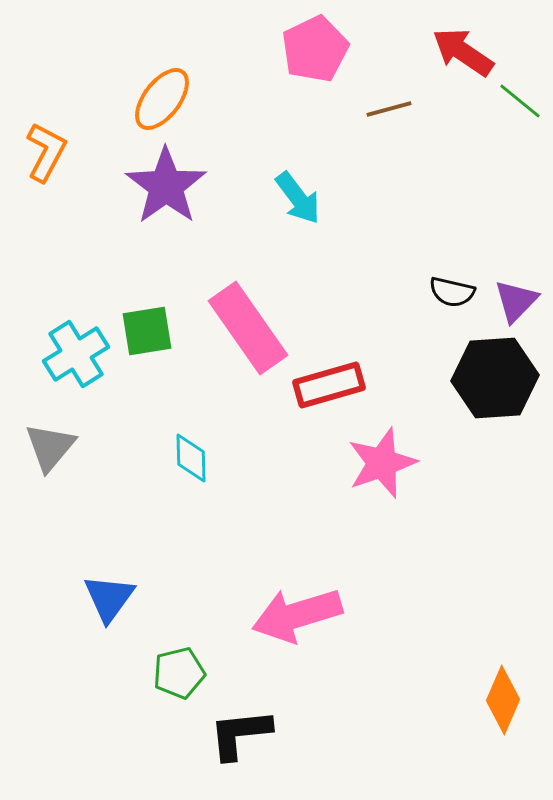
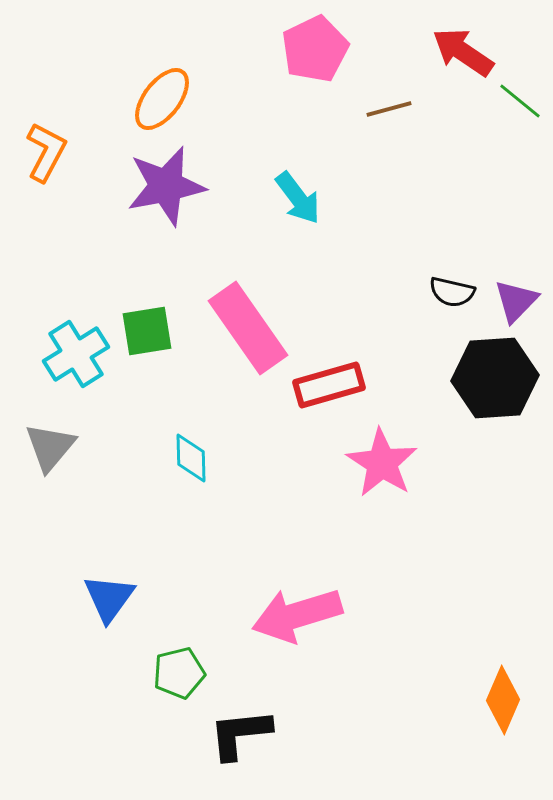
purple star: rotated 24 degrees clockwise
pink star: rotated 20 degrees counterclockwise
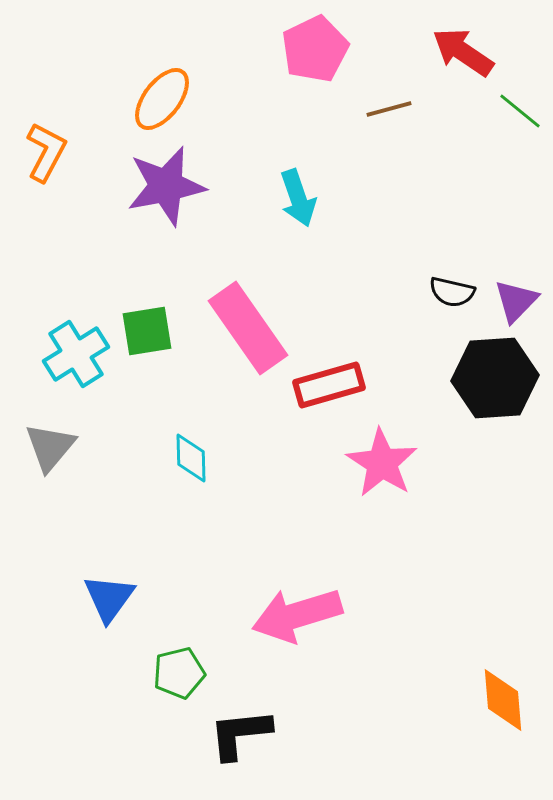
green line: moved 10 px down
cyan arrow: rotated 18 degrees clockwise
orange diamond: rotated 28 degrees counterclockwise
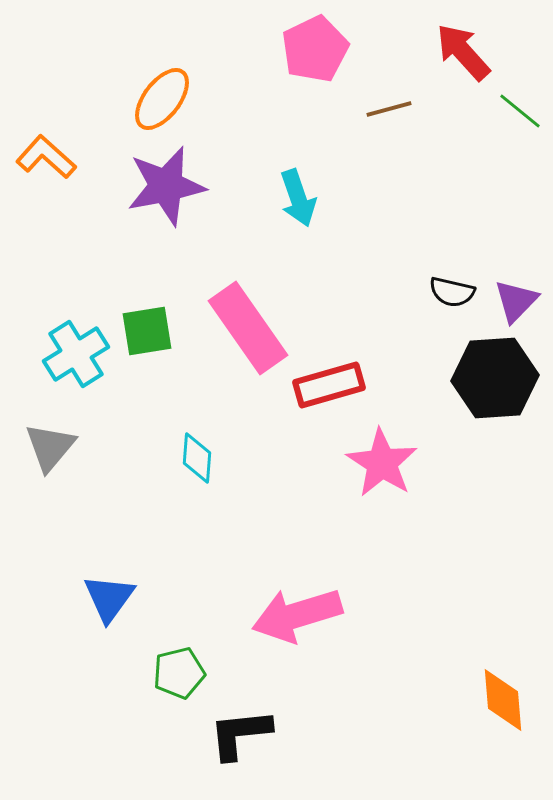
red arrow: rotated 14 degrees clockwise
orange L-shape: moved 5 px down; rotated 76 degrees counterclockwise
cyan diamond: moved 6 px right; rotated 6 degrees clockwise
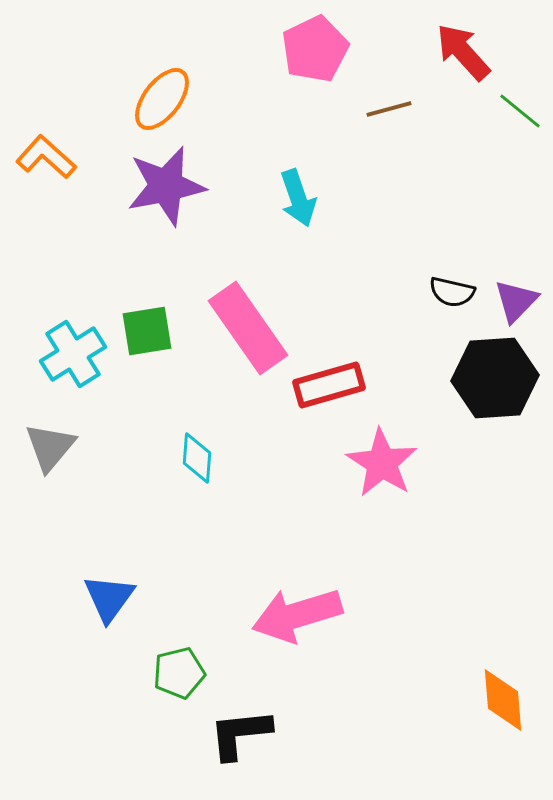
cyan cross: moved 3 px left
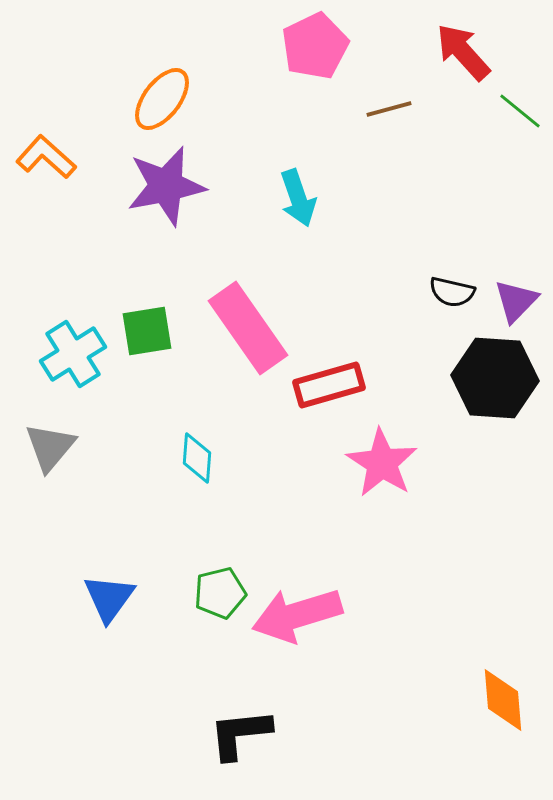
pink pentagon: moved 3 px up
black hexagon: rotated 8 degrees clockwise
green pentagon: moved 41 px right, 80 px up
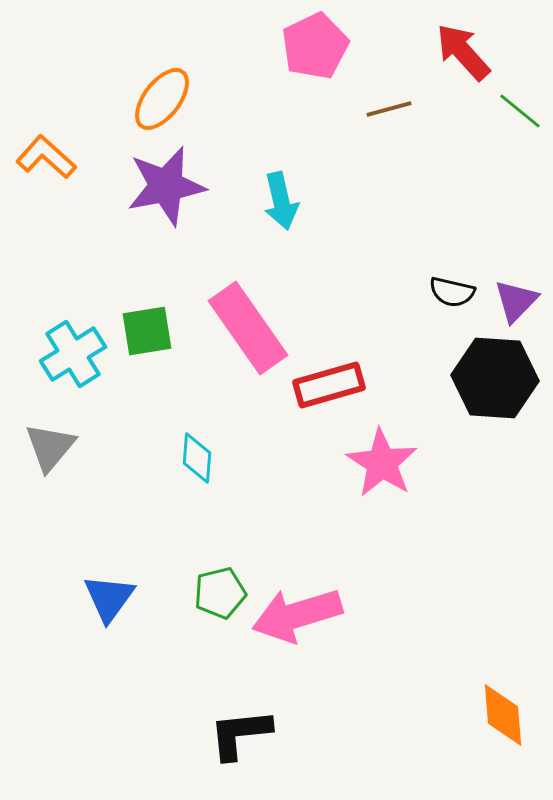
cyan arrow: moved 17 px left, 3 px down; rotated 6 degrees clockwise
orange diamond: moved 15 px down
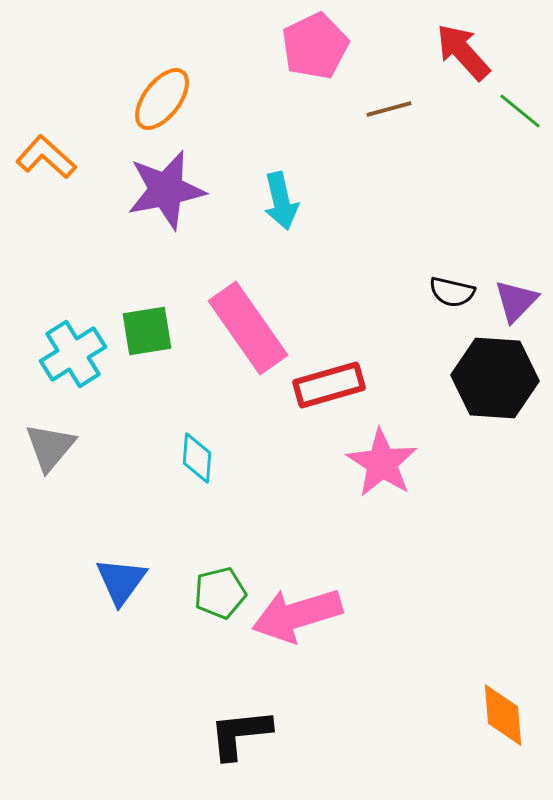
purple star: moved 4 px down
blue triangle: moved 12 px right, 17 px up
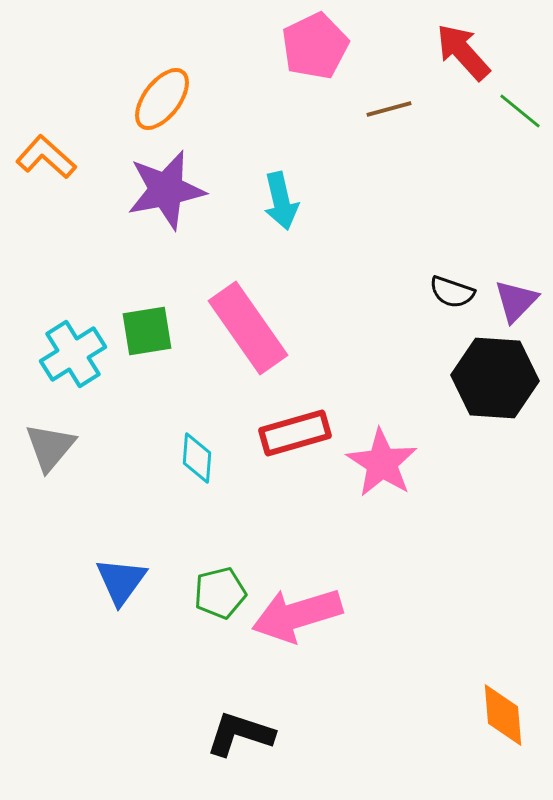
black semicircle: rotated 6 degrees clockwise
red rectangle: moved 34 px left, 48 px down
black L-shape: rotated 24 degrees clockwise
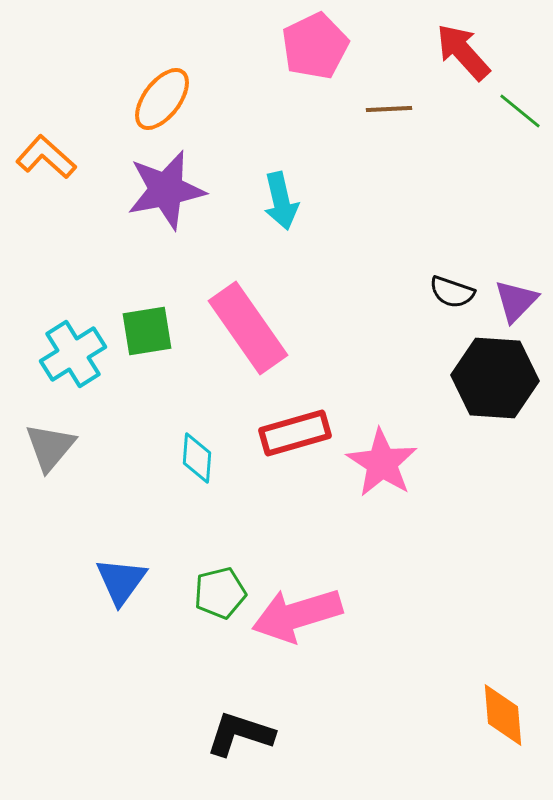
brown line: rotated 12 degrees clockwise
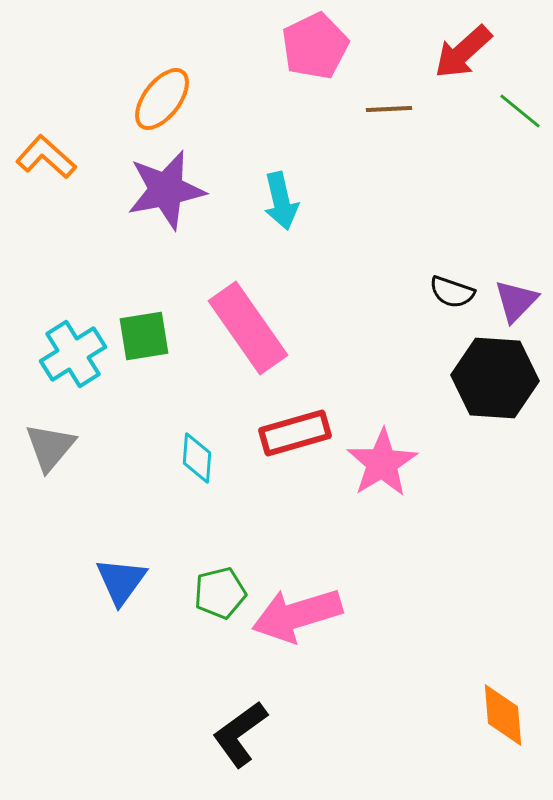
red arrow: rotated 90 degrees counterclockwise
green square: moved 3 px left, 5 px down
pink star: rotated 8 degrees clockwise
black L-shape: rotated 54 degrees counterclockwise
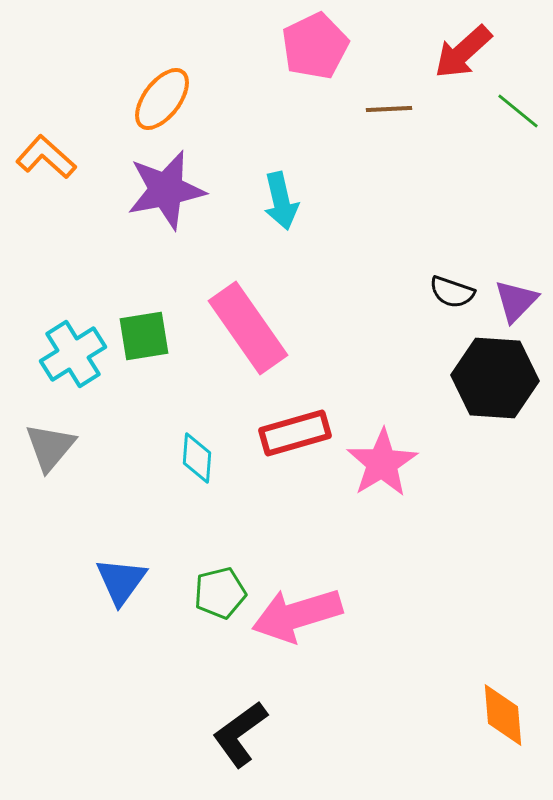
green line: moved 2 px left
